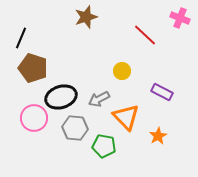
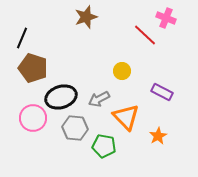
pink cross: moved 14 px left
black line: moved 1 px right
pink circle: moved 1 px left
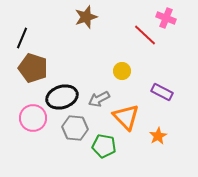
black ellipse: moved 1 px right
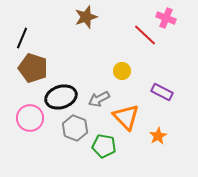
black ellipse: moved 1 px left
pink circle: moved 3 px left
gray hexagon: rotated 15 degrees clockwise
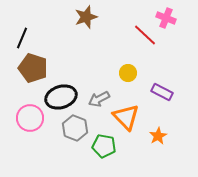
yellow circle: moved 6 px right, 2 px down
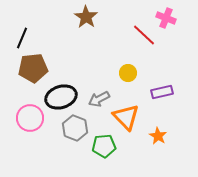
brown star: rotated 20 degrees counterclockwise
red line: moved 1 px left
brown pentagon: rotated 24 degrees counterclockwise
purple rectangle: rotated 40 degrees counterclockwise
orange star: rotated 12 degrees counterclockwise
green pentagon: rotated 15 degrees counterclockwise
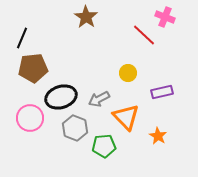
pink cross: moved 1 px left, 1 px up
